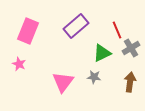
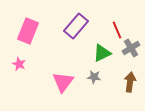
purple rectangle: rotated 10 degrees counterclockwise
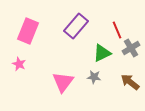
brown arrow: rotated 60 degrees counterclockwise
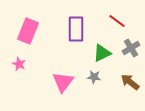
purple rectangle: moved 3 px down; rotated 40 degrees counterclockwise
red line: moved 9 px up; rotated 30 degrees counterclockwise
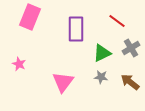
pink rectangle: moved 2 px right, 14 px up
gray star: moved 7 px right
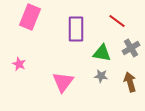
green triangle: rotated 36 degrees clockwise
gray star: moved 1 px up
brown arrow: rotated 36 degrees clockwise
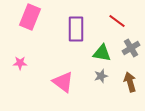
pink star: moved 1 px right, 1 px up; rotated 24 degrees counterclockwise
gray star: rotated 24 degrees counterclockwise
pink triangle: rotated 30 degrees counterclockwise
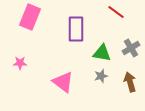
red line: moved 1 px left, 9 px up
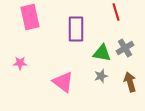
red line: rotated 36 degrees clockwise
pink rectangle: rotated 35 degrees counterclockwise
gray cross: moved 6 px left
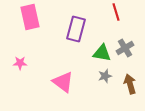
purple rectangle: rotated 15 degrees clockwise
gray star: moved 4 px right
brown arrow: moved 2 px down
